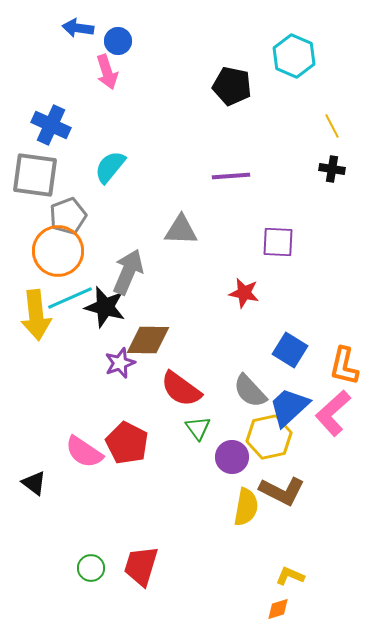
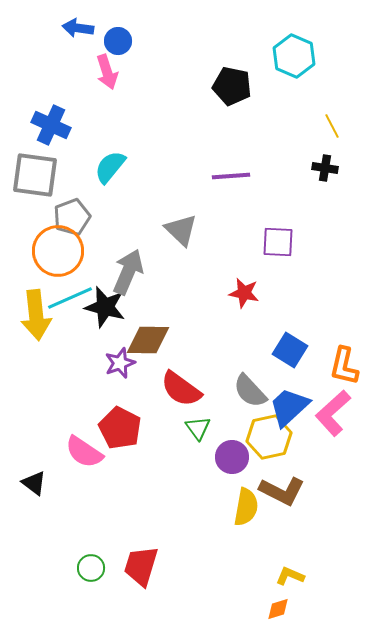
black cross: moved 7 px left, 1 px up
gray pentagon: moved 4 px right, 1 px down
gray triangle: rotated 42 degrees clockwise
red pentagon: moved 7 px left, 15 px up
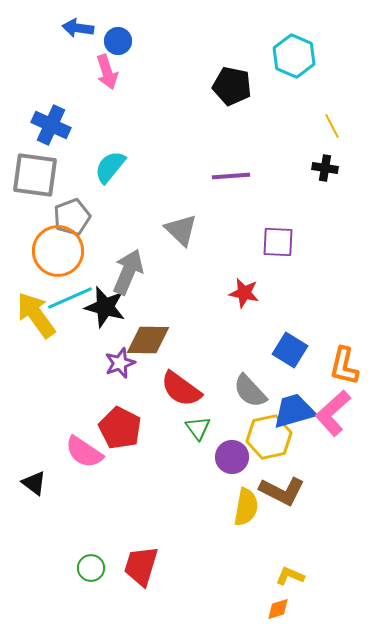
yellow arrow: rotated 150 degrees clockwise
blue trapezoid: moved 5 px right, 4 px down; rotated 27 degrees clockwise
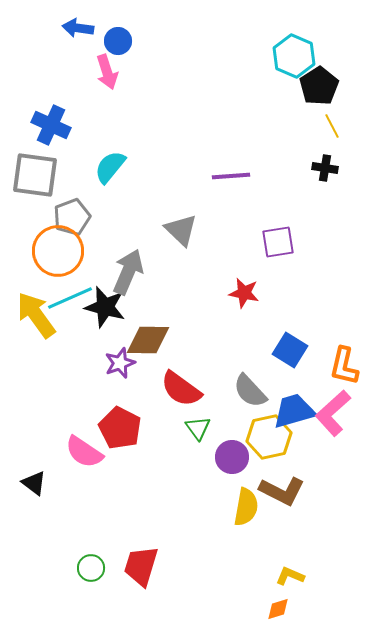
black pentagon: moved 87 px right; rotated 27 degrees clockwise
purple square: rotated 12 degrees counterclockwise
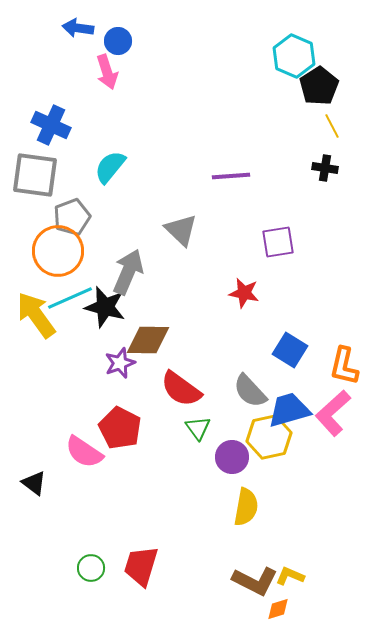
blue trapezoid: moved 5 px left, 1 px up
brown L-shape: moved 27 px left, 90 px down
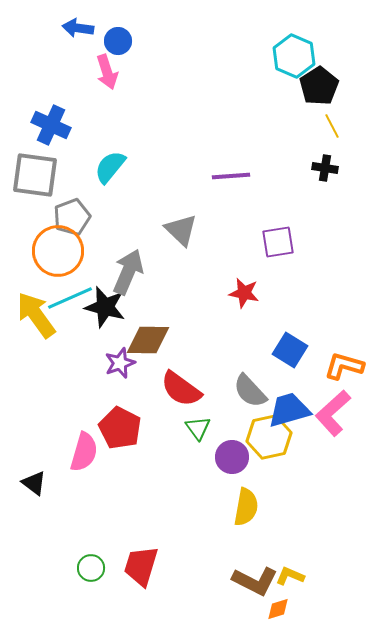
orange L-shape: rotated 93 degrees clockwise
pink semicircle: rotated 108 degrees counterclockwise
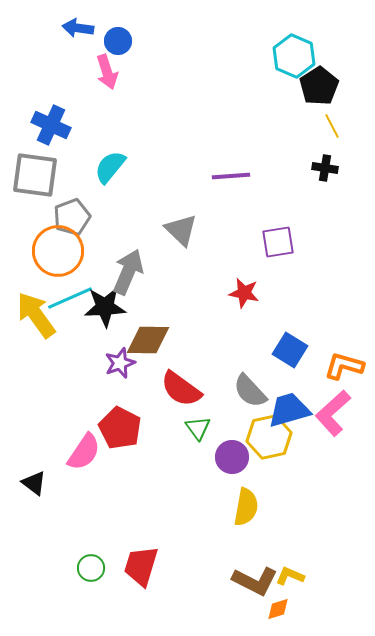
black star: rotated 18 degrees counterclockwise
pink semicircle: rotated 18 degrees clockwise
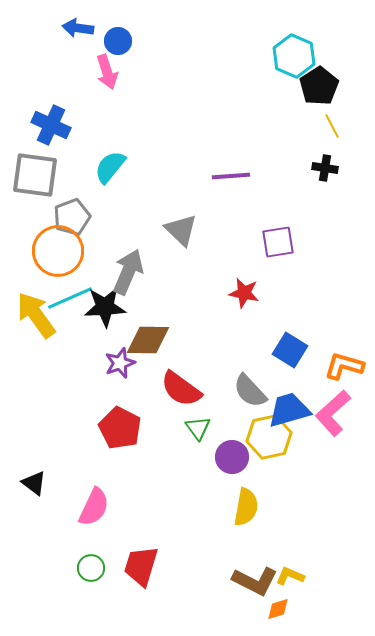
pink semicircle: moved 10 px right, 55 px down; rotated 9 degrees counterclockwise
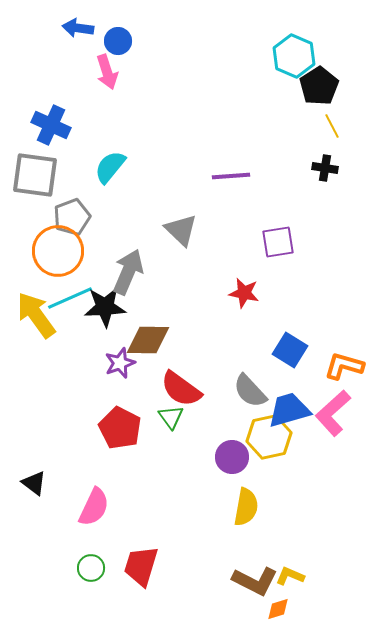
green triangle: moved 27 px left, 11 px up
